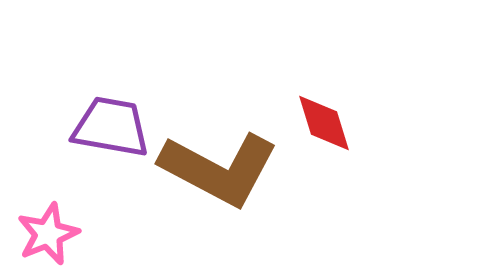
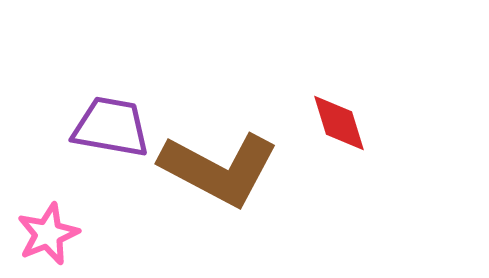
red diamond: moved 15 px right
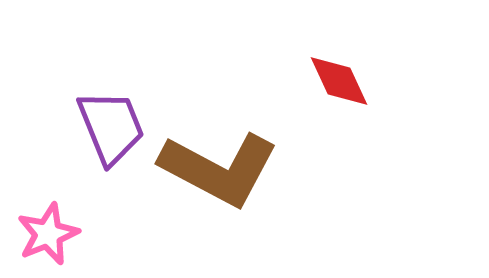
red diamond: moved 42 px up; rotated 8 degrees counterclockwise
purple trapezoid: rotated 58 degrees clockwise
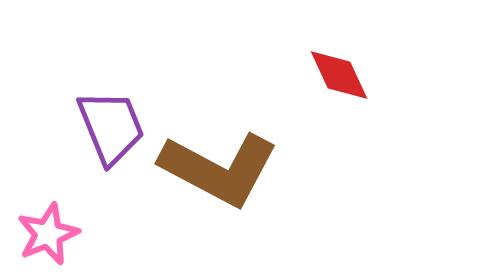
red diamond: moved 6 px up
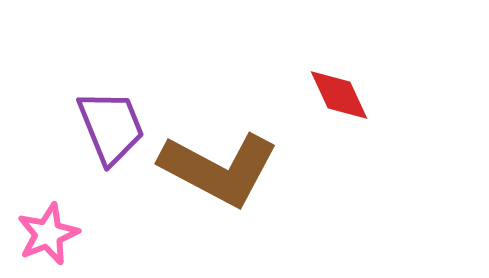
red diamond: moved 20 px down
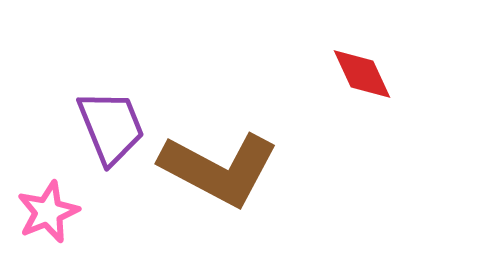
red diamond: moved 23 px right, 21 px up
pink star: moved 22 px up
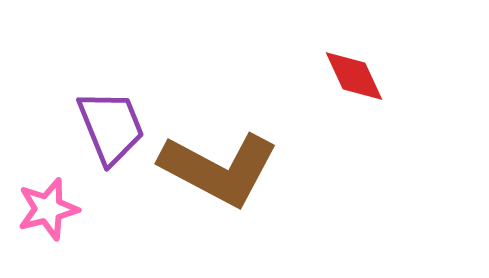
red diamond: moved 8 px left, 2 px down
pink star: moved 3 px up; rotated 8 degrees clockwise
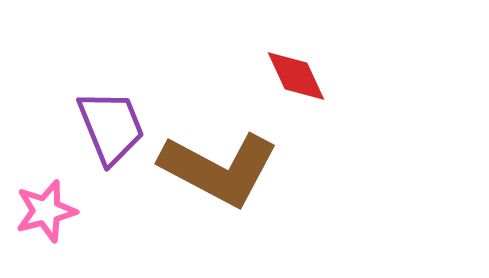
red diamond: moved 58 px left
pink star: moved 2 px left, 2 px down
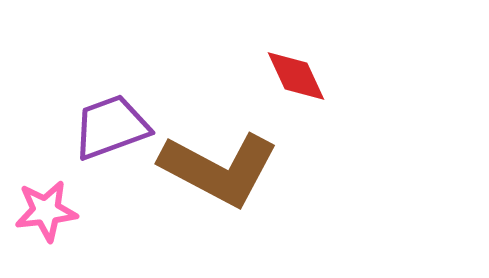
purple trapezoid: rotated 88 degrees counterclockwise
pink star: rotated 8 degrees clockwise
